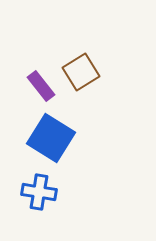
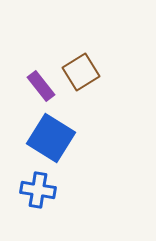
blue cross: moved 1 px left, 2 px up
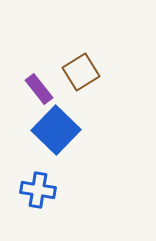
purple rectangle: moved 2 px left, 3 px down
blue square: moved 5 px right, 8 px up; rotated 12 degrees clockwise
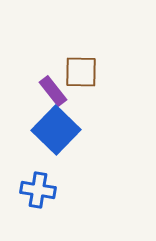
brown square: rotated 33 degrees clockwise
purple rectangle: moved 14 px right, 2 px down
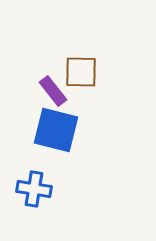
blue square: rotated 30 degrees counterclockwise
blue cross: moved 4 px left, 1 px up
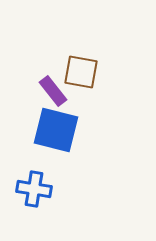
brown square: rotated 9 degrees clockwise
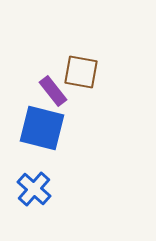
blue square: moved 14 px left, 2 px up
blue cross: rotated 32 degrees clockwise
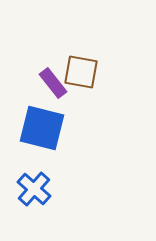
purple rectangle: moved 8 px up
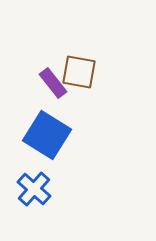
brown square: moved 2 px left
blue square: moved 5 px right, 7 px down; rotated 18 degrees clockwise
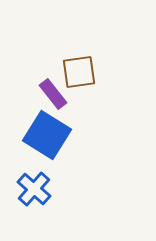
brown square: rotated 18 degrees counterclockwise
purple rectangle: moved 11 px down
